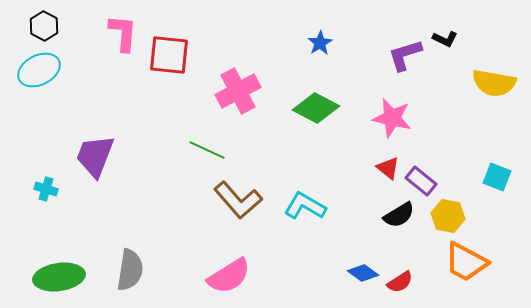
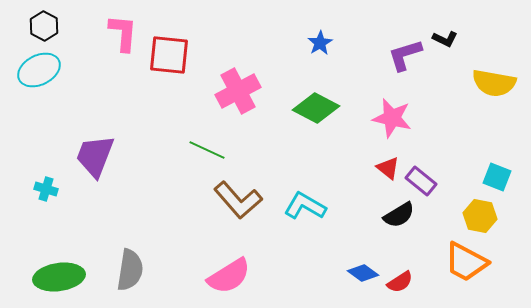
yellow hexagon: moved 32 px right
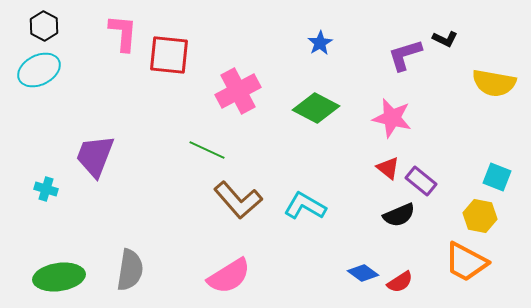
black semicircle: rotated 8 degrees clockwise
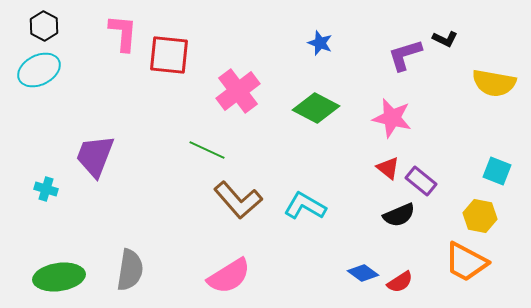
blue star: rotated 20 degrees counterclockwise
pink cross: rotated 9 degrees counterclockwise
cyan square: moved 6 px up
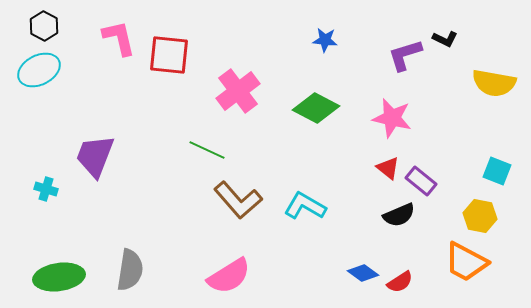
pink L-shape: moved 4 px left, 5 px down; rotated 18 degrees counterclockwise
blue star: moved 5 px right, 3 px up; rotated 15 degrees counterclockwise
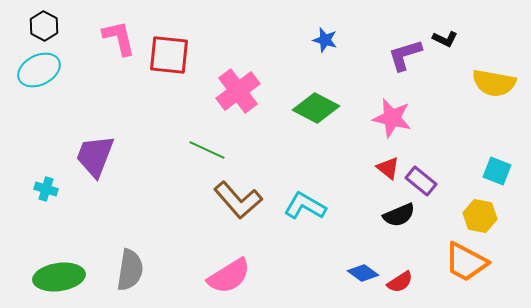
blue star: rotated 10 degrees clockwise
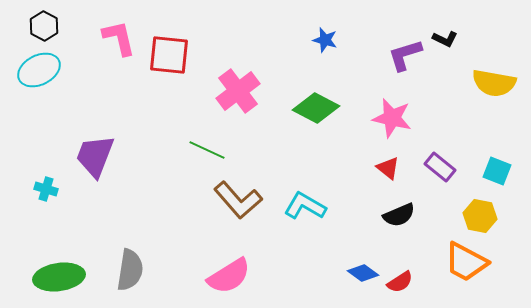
purple rectangle: moved 19 px right, 14 px up
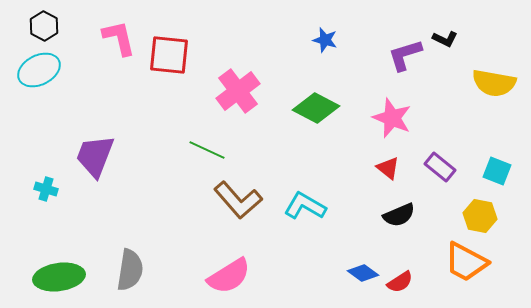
pink star: rotated 9 degrees clockwise
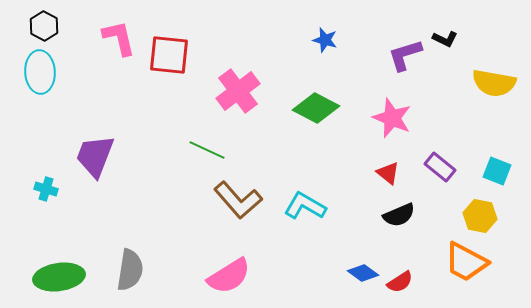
cyan ellipse: moved 1 px right, 2 px down; rotated 66 degrees counterclockwise
red triangle: moved 5 px down
